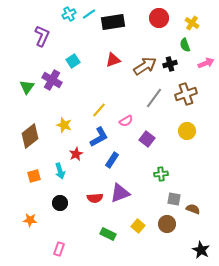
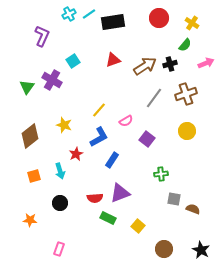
green semicircle: rotated 120 degrees counterclockwise
brown circle: moved 3 px left, 25 px down
green rectangle: moved 16 px up
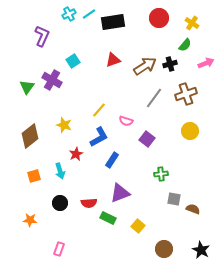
pink semicircle: rotated 48 degrees clockwise
yellow circle: moved 3 px right
red semicircle: moved 6 px left, 5 px down
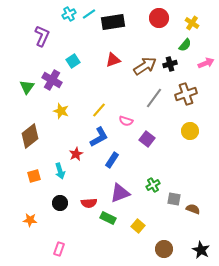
yellow star: moved 3 px left, 14 px up
green cross: moved 8 px left, 11 px down; rotated 24 degrees counterclockwise
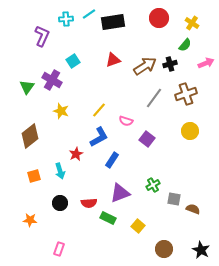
cyan cross: moved 3 px left, 5 px down; rotated 24 degrees clockwise
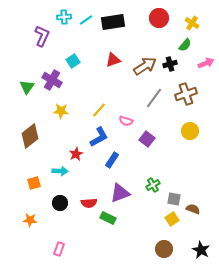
cyan line: moved 3 px left, 6 px down
cyan cross: moved 2 px left, 2 px up
yellow star: rotated 14 degrees counterclockwise
cyan arrow: rotated 70 degrees counterclockwise
orange square: moved 7 px down
yellow square: moved 34 px right, 7 px up; rotated 16 degrees clockwise
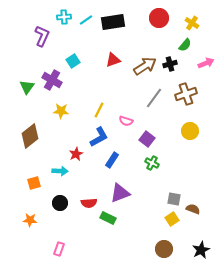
yellow line: rotated 14 degrees counterclockwise
green cross: moved 1 px left, 22 px up; rotated 32 degrees counterclockwise
black star: rotated 18 degrees clockwise
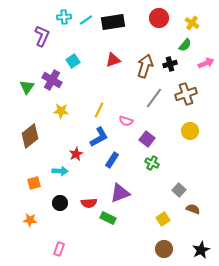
brown arrow: rotated 40 degrees counterclockwise
gray square: moved 5 px right, 9 px up; rotated 32 degrees clockwise
yellow square: moved 9 px left
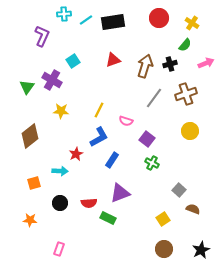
cyan cross: moved 3 px up
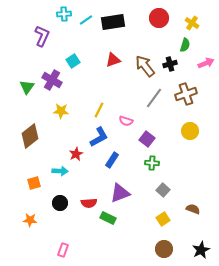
green semicircle: rotated 24 degrees counterclockwise
brown arrow: rotated 55 degrees counterclockwise
green cross: rotated 24 degrees counterclockwise
gray square: moved 16 px left
pink rectangle: moved 4 px right, 1 px down
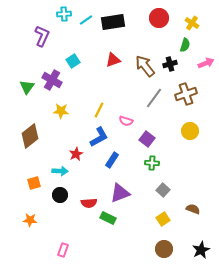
black circle: moved 8 px up
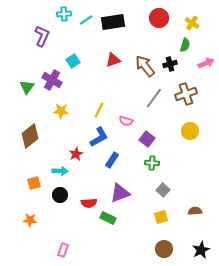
brown semicircle: moved 2 px right, 2 px down; rotated 24 degrees counterclockwise
yellow square: moved 2 px left, 2 px up; rotated 16 degrees clockwise
